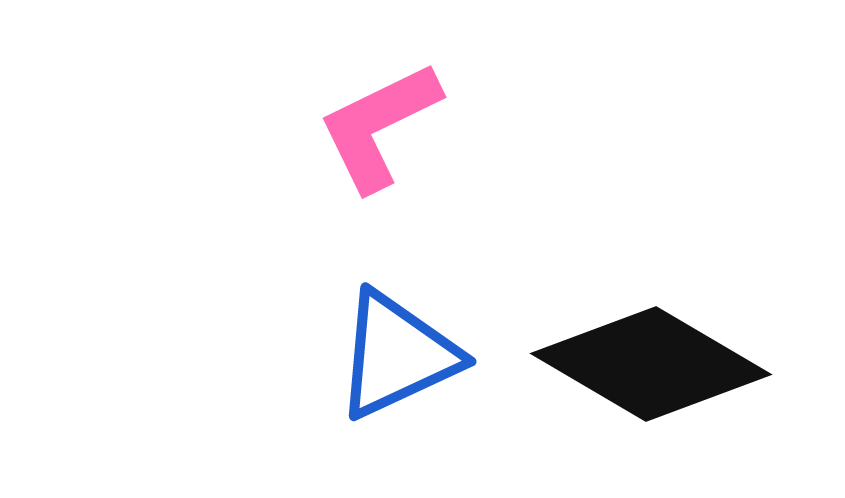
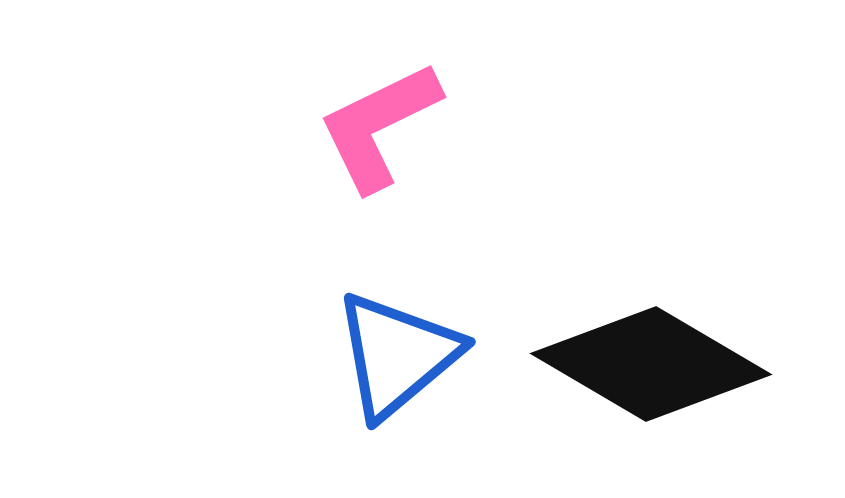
blue triangle: rotated 15 degrees counterclockwise
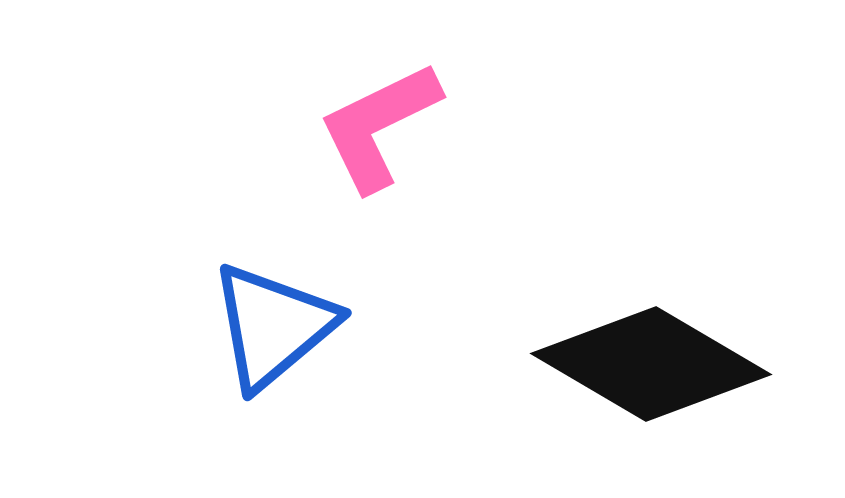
blue triangle: moved 124 px left, 29 px up
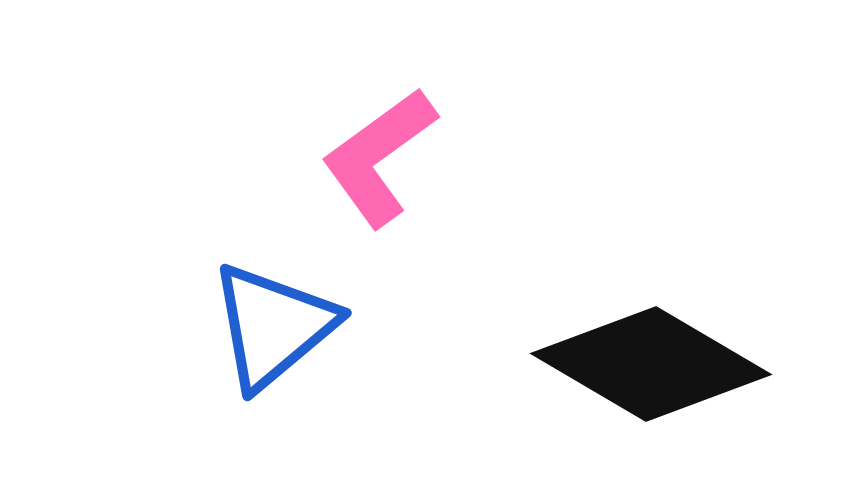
pink L-shape: moved 31 px down; rotated 10 degrees counterclockwise
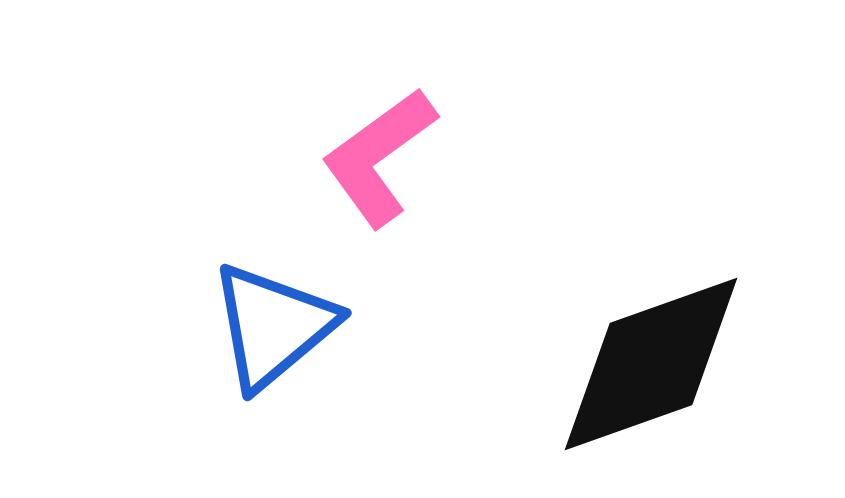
black diamond: rotated 50 degrees counterclockwise
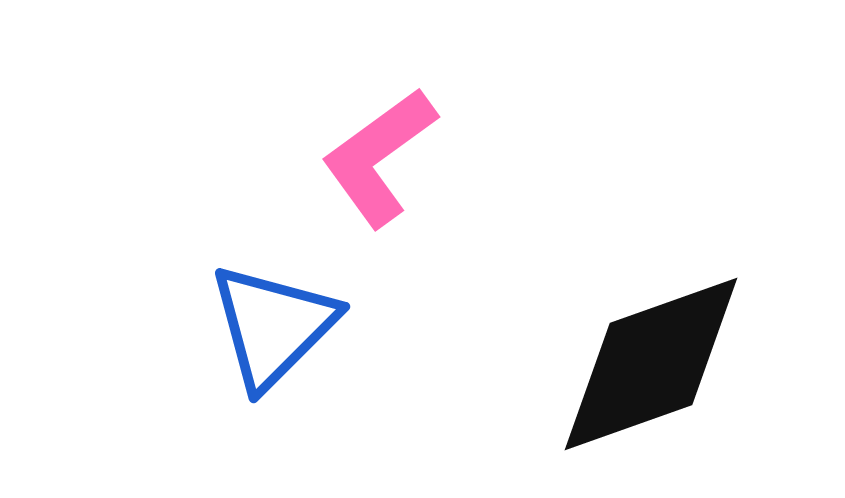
blue triangle: rotated 5 degrees counterclockwise
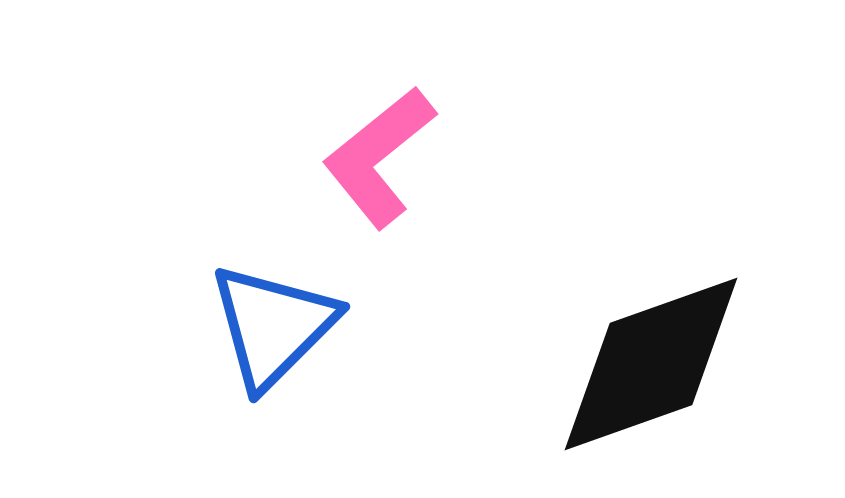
pink L-shape: rotated 3 degrees counterclockwise
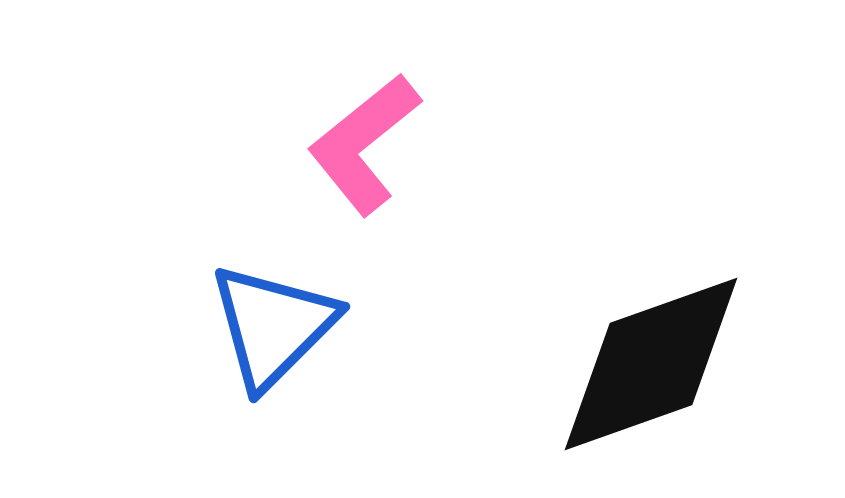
pink L-shape: moved 15 px left, 13 px up
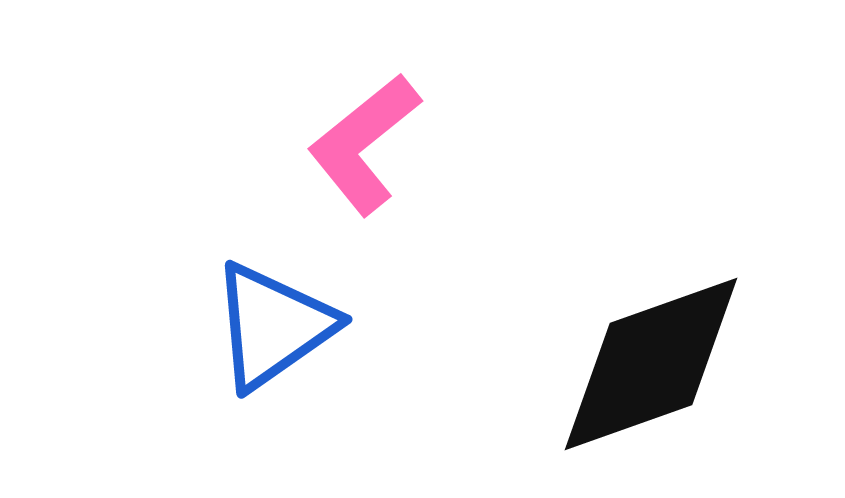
blue triangle: rotated 10 degrees clockwise
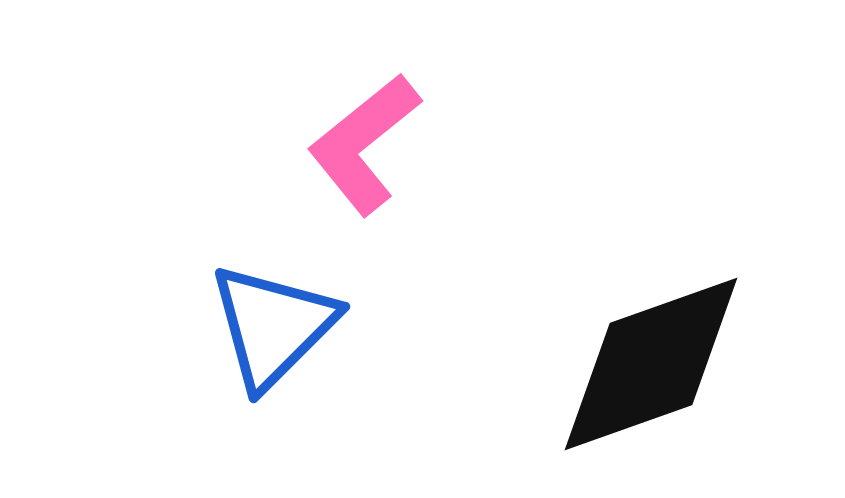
blue triangle: rotated 10 degrees counterclockwise
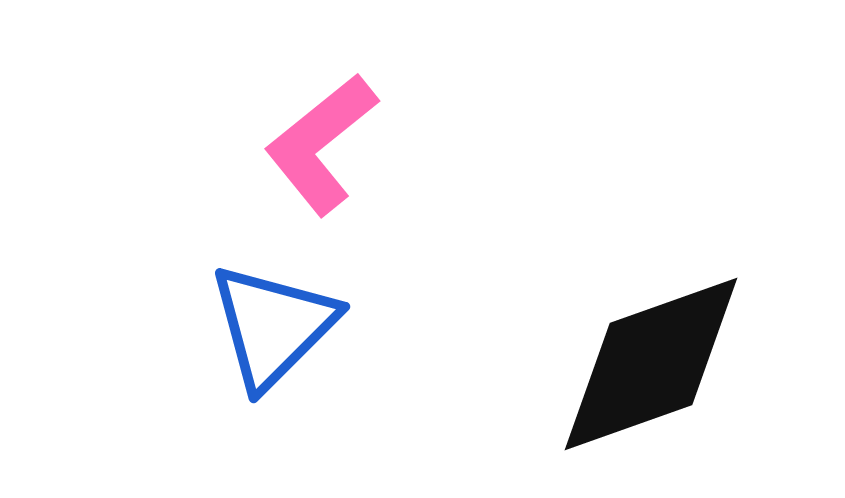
pink L-shape: moved 43 px left
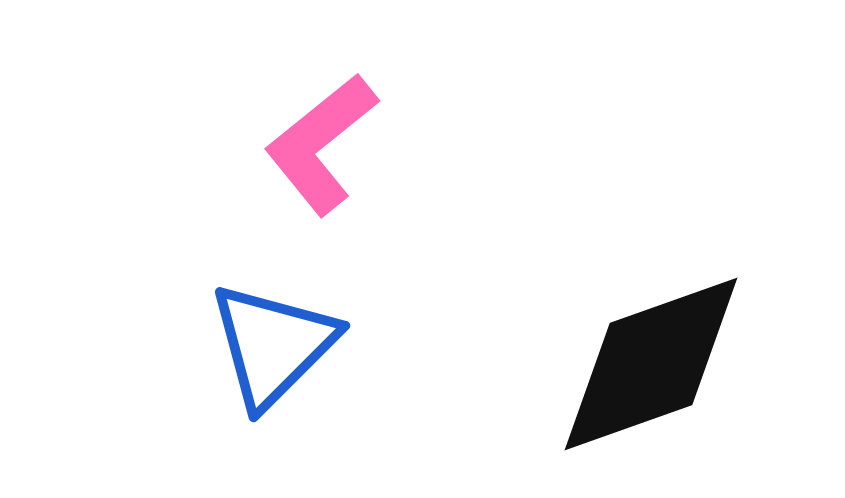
blue triangle: moved 19 px down
